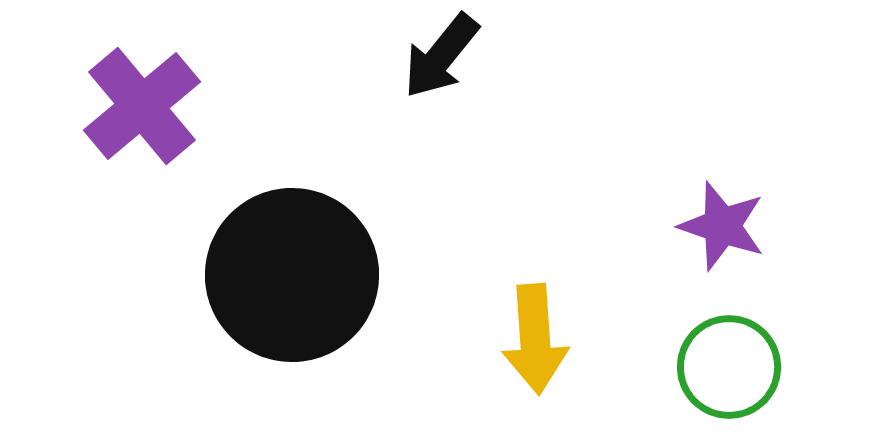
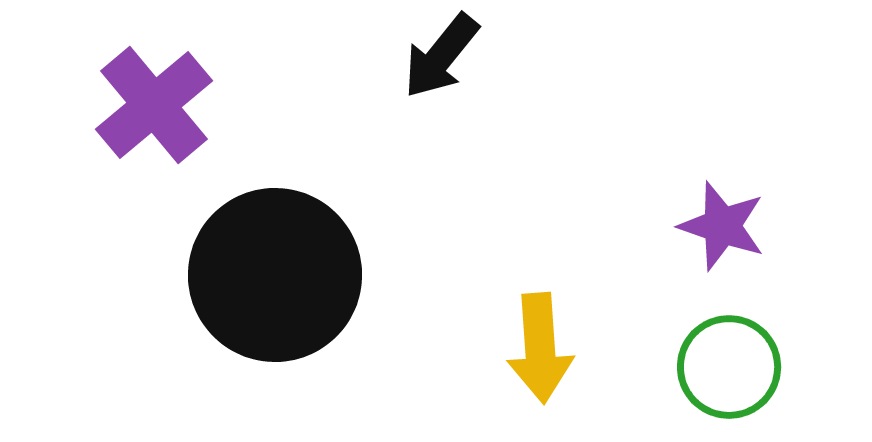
purple cross: moved 12 px right, 1 px up
black circle: moved 17 px left
yellow arrow: moved 5 px right, 9 px down
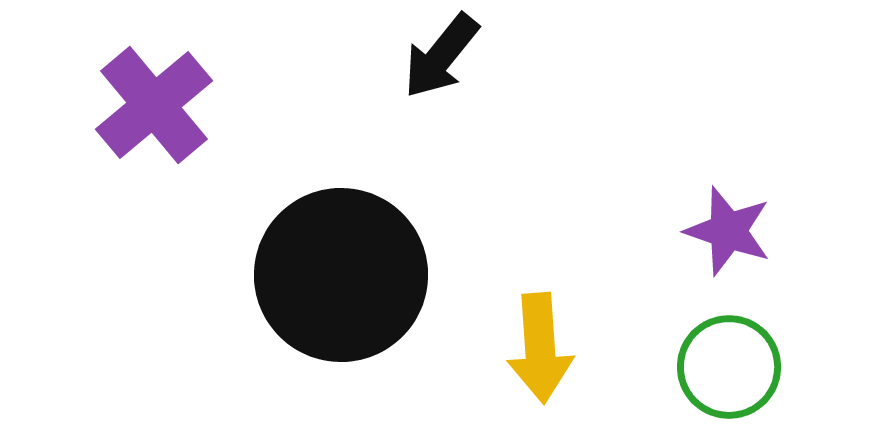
purple star: moved 6 px right, 5 px down
black circle: moved 66 px right
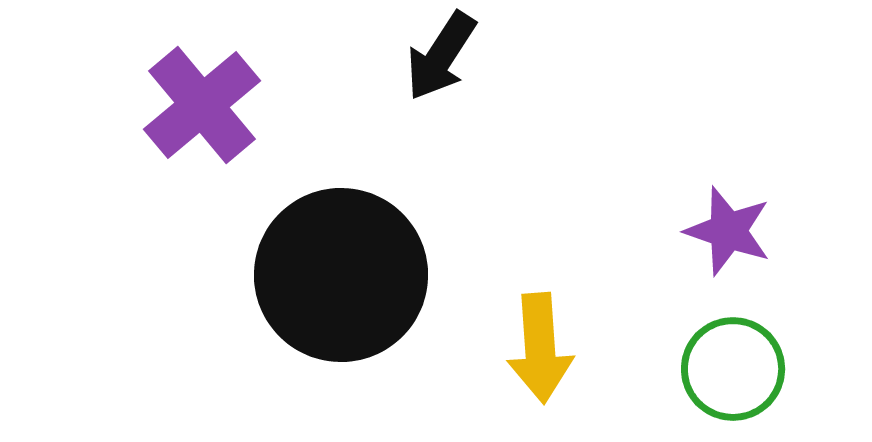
black arrow: rotated 6 degrees counterclockwise
purple cross: moved 48 px right
green circle: moved 4 px right, 2 px down
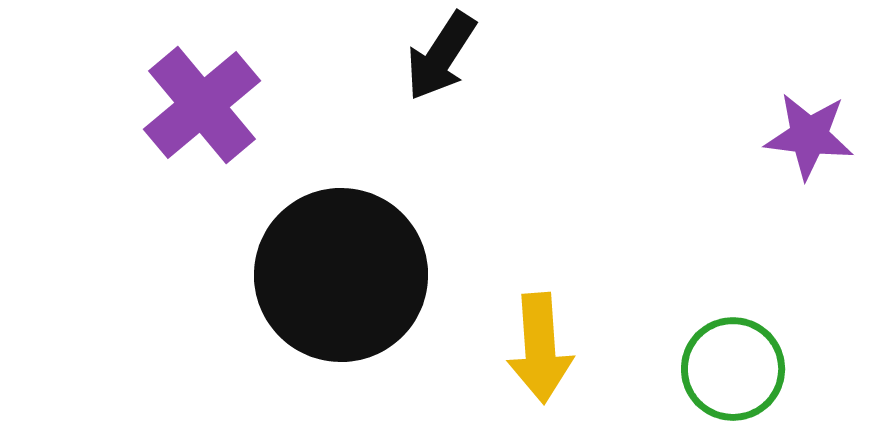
purple star: moved 81 px right, 95 px up; rotated 12 degrees counterclockwise
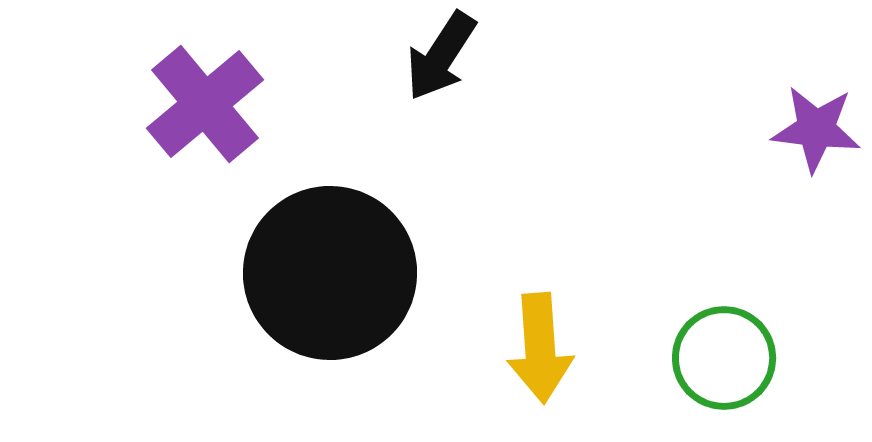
purple cross: moved 3 px right, 1 px up
purple star: moved 7 px right, 7 px up
black circle: moved 11 px left, 2 px up
green circle: moved 9 px left, 11 px up
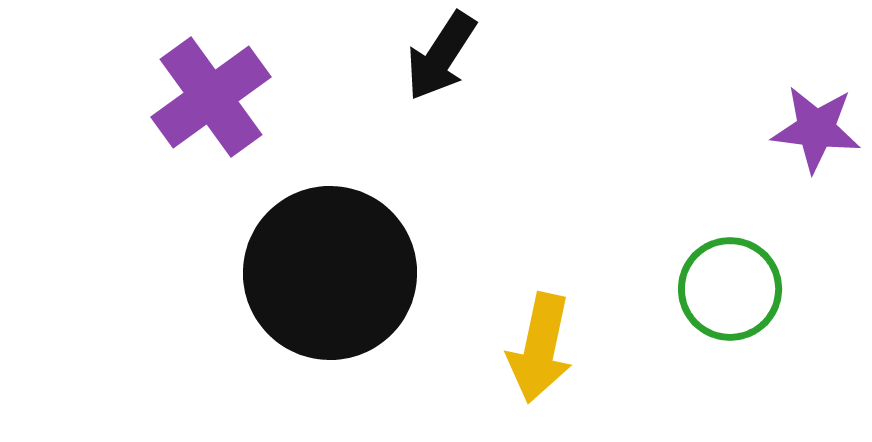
purple cross: moved 6 px right, 7 px up; rotated 4 degrees clockwise
yellow arrow: rotated 16 degrees clockwise
green circle: moved 6 px right, 69 px up
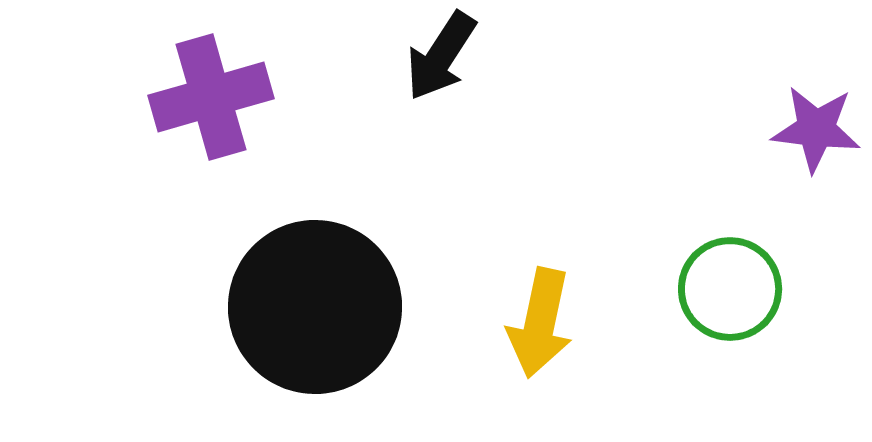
purple cross: rotated 20 degrees clockwise
black circle: moved 15 px left, 34 px down
yellow arrow: moved 25 px up
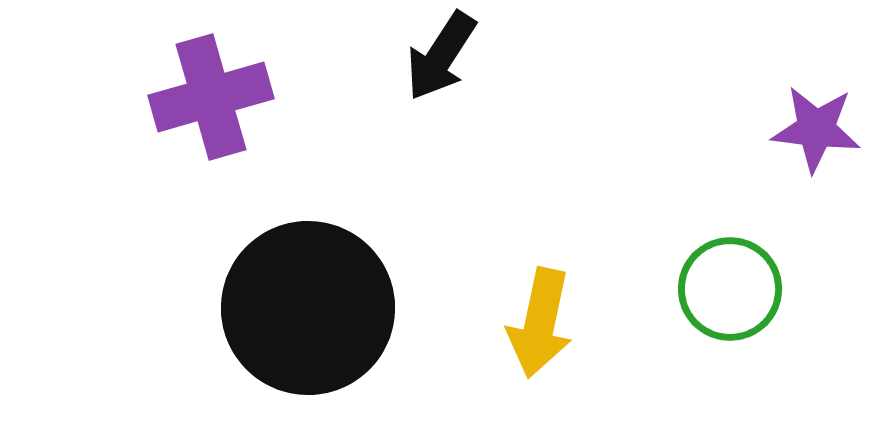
black circle: moved 7 px left, 1 px down
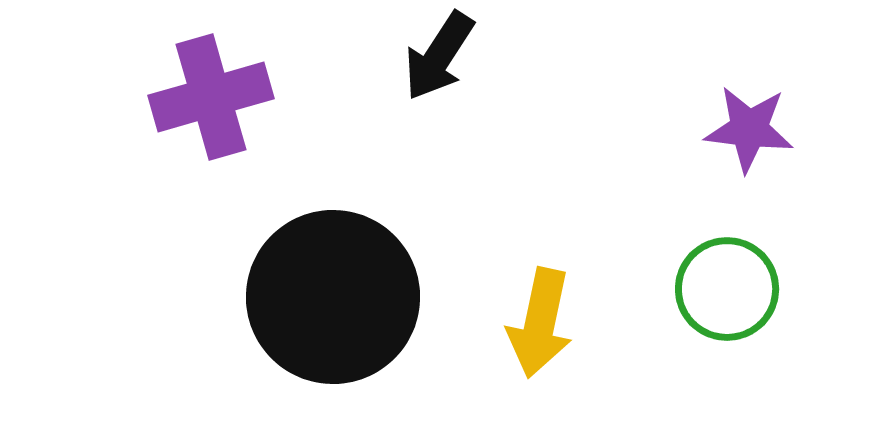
black arrow: moved 2 px left
purple star: moved 67 px left
green circle: moved 3 px left
black circle: moved 25 px right, 11 px up
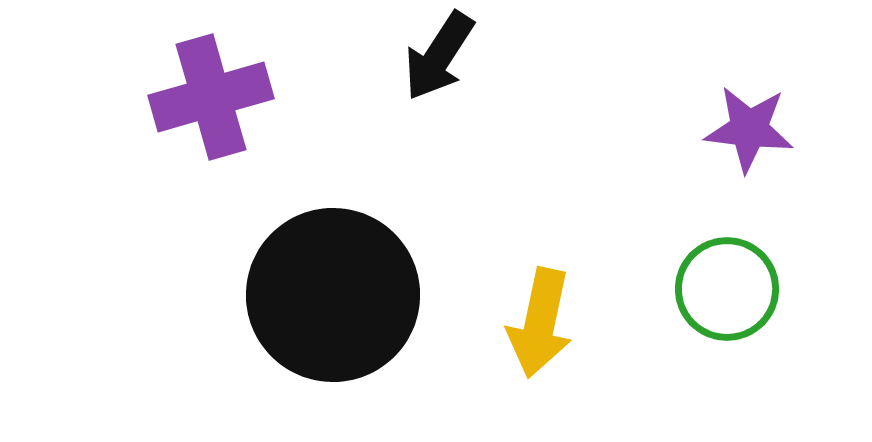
black circle: moved 2 px up
